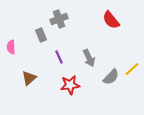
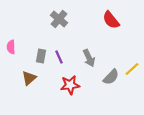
gray cross: rotated 30 degrees counterclockwise
gray rectangle: moved 21 px down; rotated 32 degrees clockwise
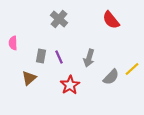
pink semicircle: moved 2 px right, 4 px up
gray arrow: rotated 42 degrees clockwise
red star: rotated 24 degrees counterclockwise
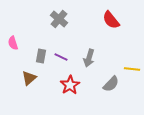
pink semicircle: rotated 16 degrees counterclockwise
purple line: moved 2 px right; rotated 40 degrees counterclockwise
yellow line: rotated 49 degrees clockwise
gray semicircle: moved 7 px down
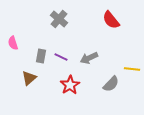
gray arrow: rotated 48 degrees clockwise
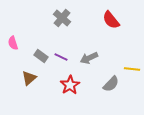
gray cross: moved 3 px right, 1 px up
gray rectangle: rotated 64 degrees counterclockwise
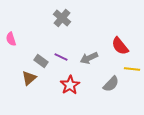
red semicircle: moved 9 px right, 26 px down
pink semicircle: moved 2 px left, 4 px up
gray rectangle: moved 5 px down
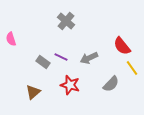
gray cross: moved 4 px right, 3 px down
red semicircle: moved 2 px right
gray rectangle: moved 2 px right, 1 px down
yellow line: moved 1 px up; rotated 49 degrees clockwise
brown triangle: moved 4 px right, 14 px down
red star: rotated 24 degrees counterclockwise
